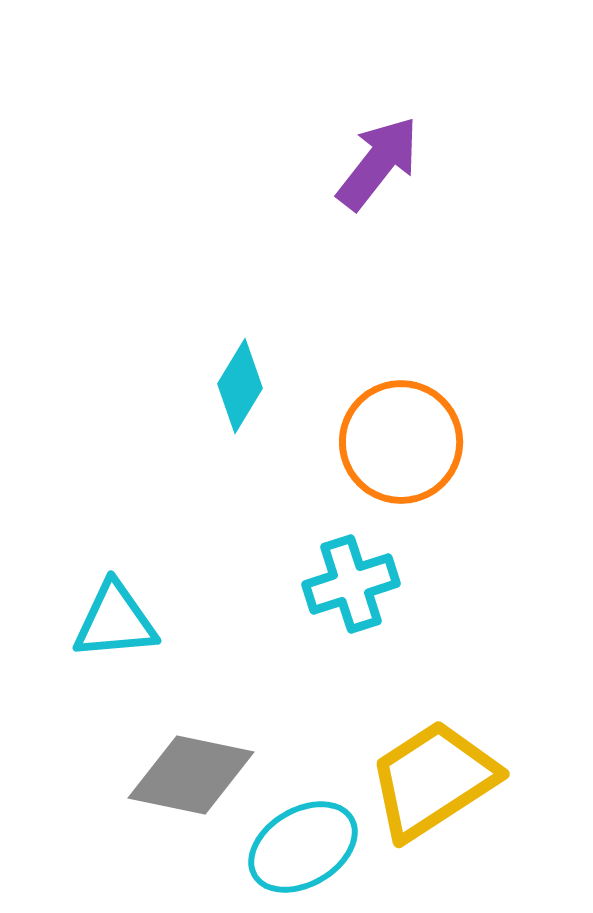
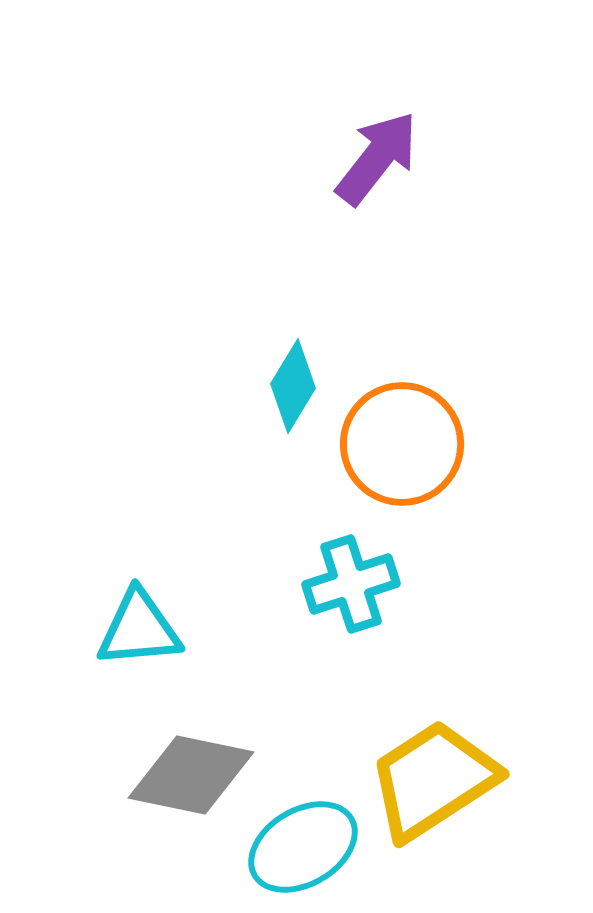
purple arrow: moved 1 px left, 5 px up
cyan diamond: moved 53 px right
orange circle: moved 1 px right, 2 px down
cyan triangle: moved 24 px right, 8 px down
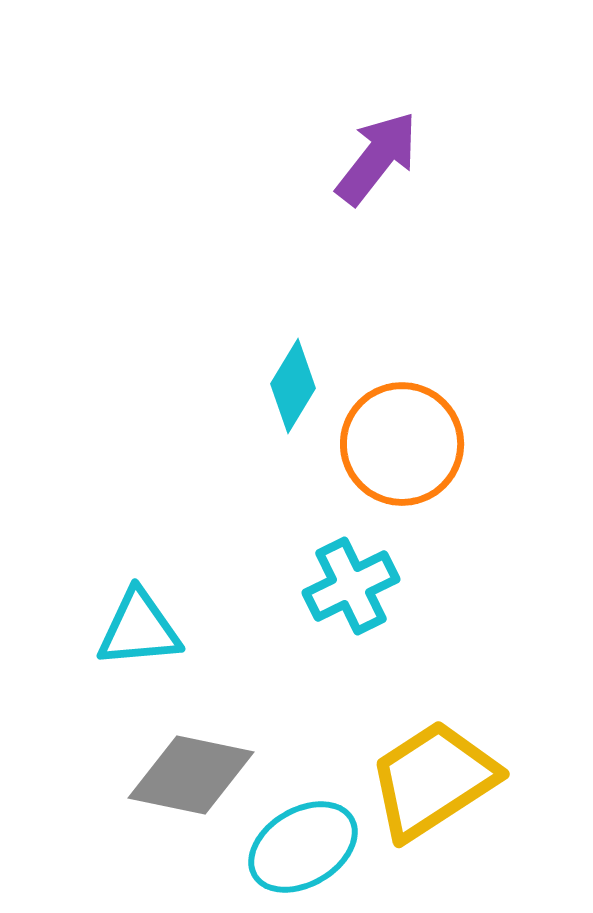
cyan cross: moved 2 px down; rotated 8 degrees counterclockwise
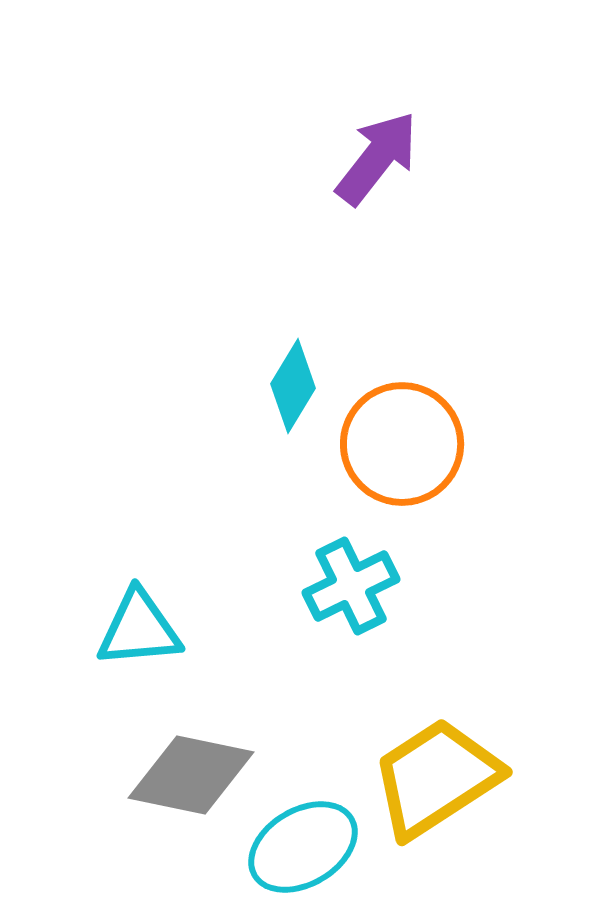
yellow trapezoid: moved 3 px right, 2 px up
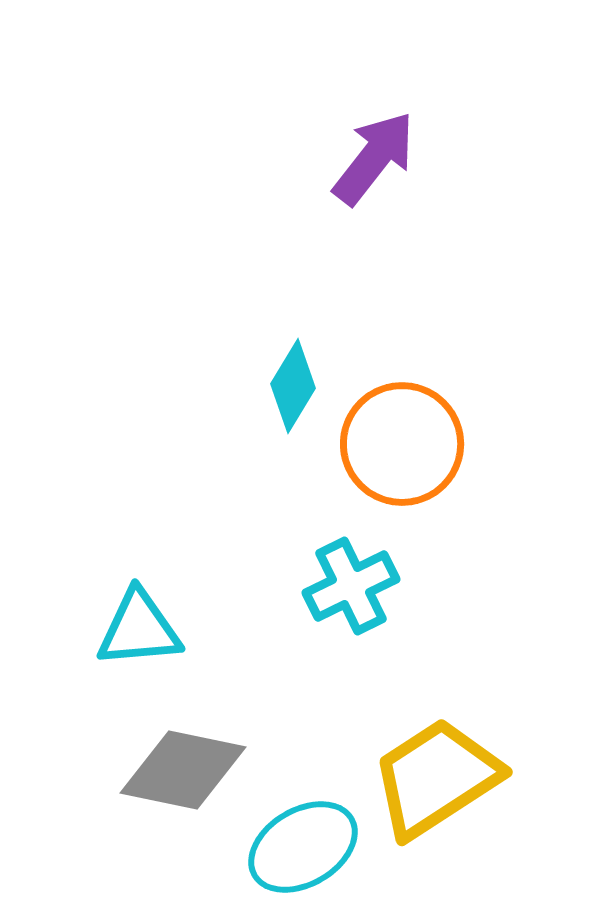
purple arrow: moved 3 px left
gray diamond: moved 8 px left, 5 px up
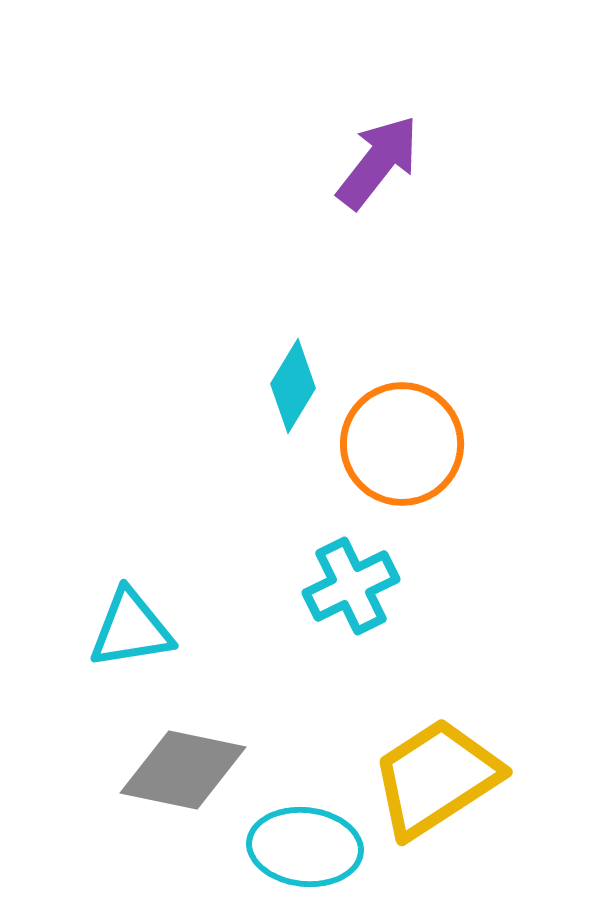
purple arrow: moved 4 px right, 4 px down
cyan triangle: moved 8 px left; rotated 4 degrees counterclockwise
cyan ellipse: moved 2 px right; rotated 37 degrees clockwise
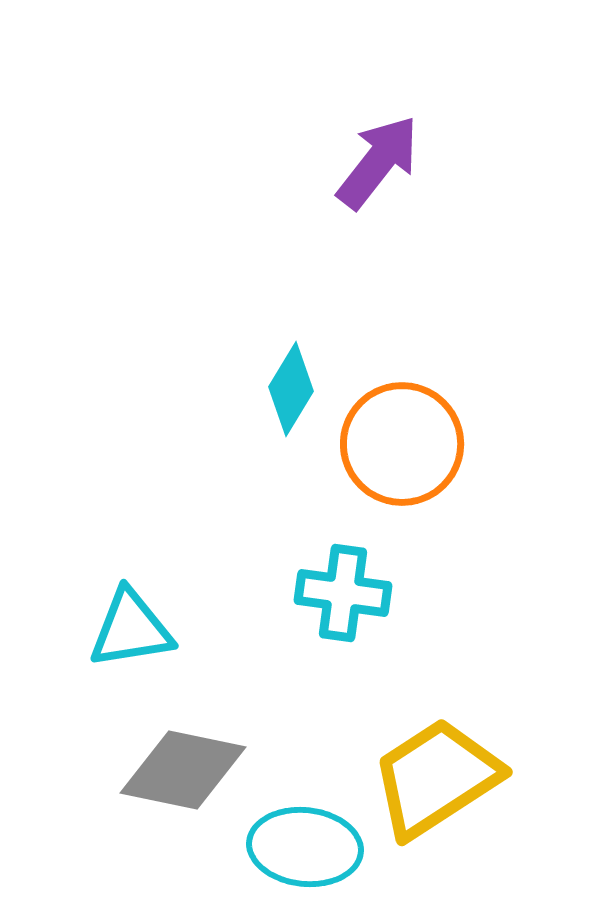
cyan diamond: moved 2 px left, 3 px down
cyan cross: moved 8 px left, 7 px down; rotated 34 degrees clockwise
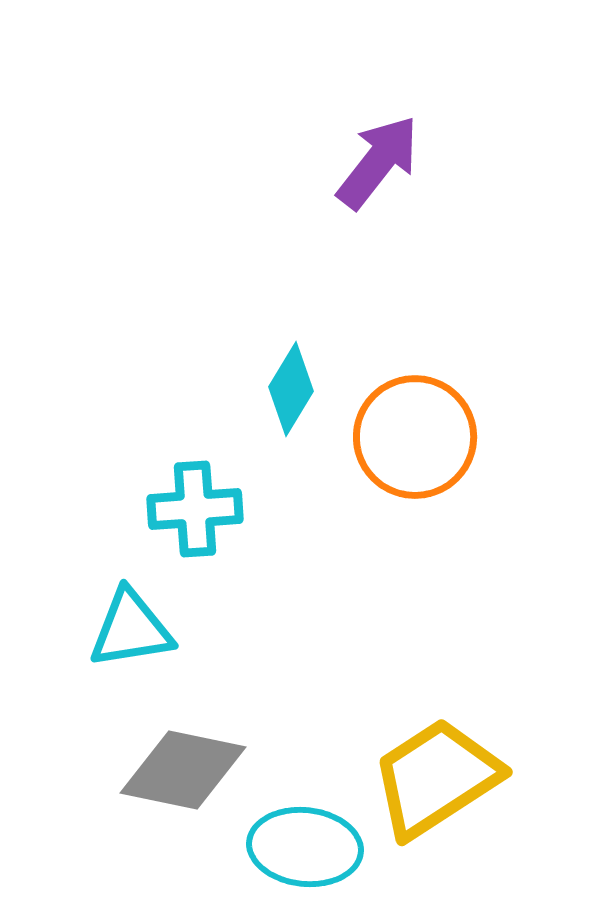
orange circle: moved 13 px right, 7 px up
cyan cross: moved 148 px left, 84 px up; rotated 12 degrees counterclockwise
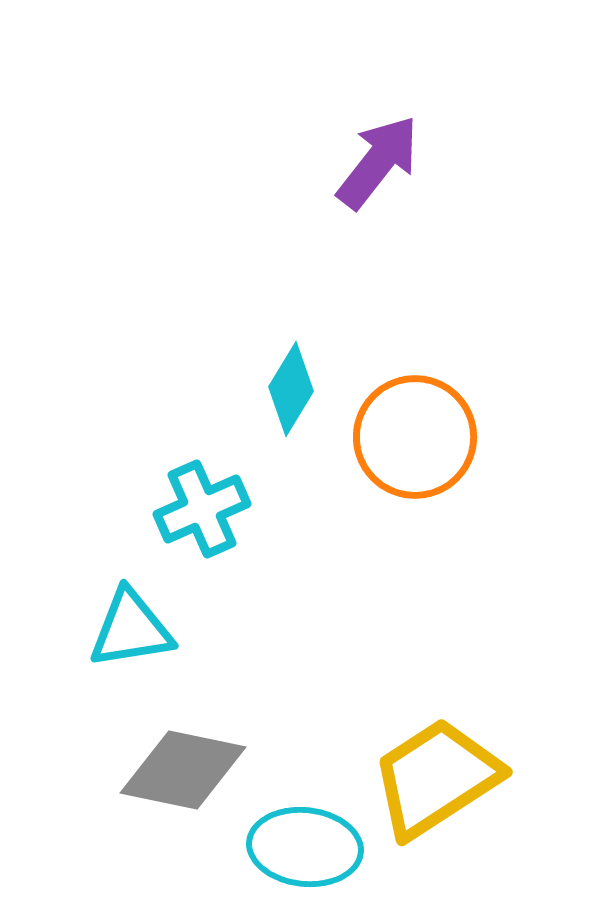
cyan cross: moved 7 px right; rotated 20 degrees counterclockwise
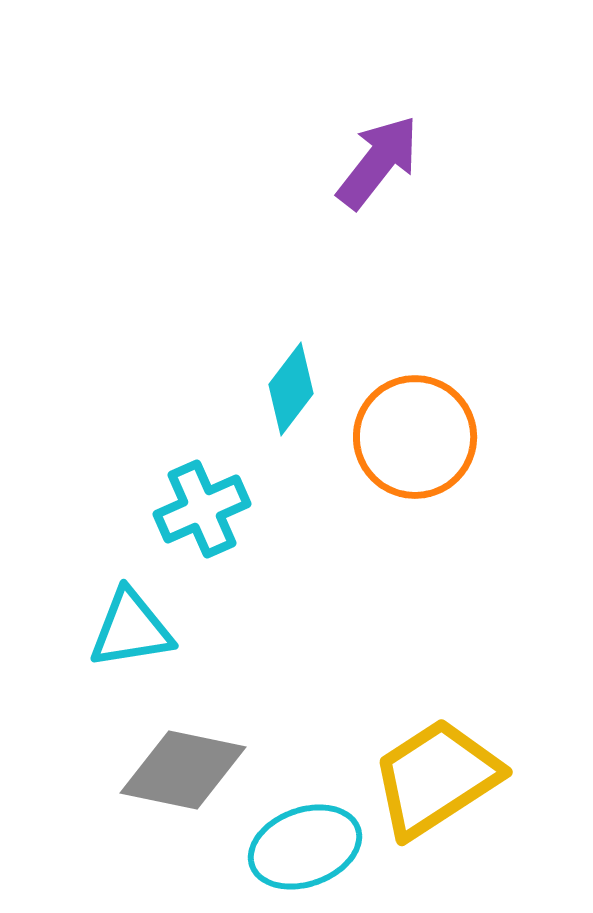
cyan diamond: rotated 6 degrees clockwise
cyan ellipse: rotated 26 degrees counterclockwise
